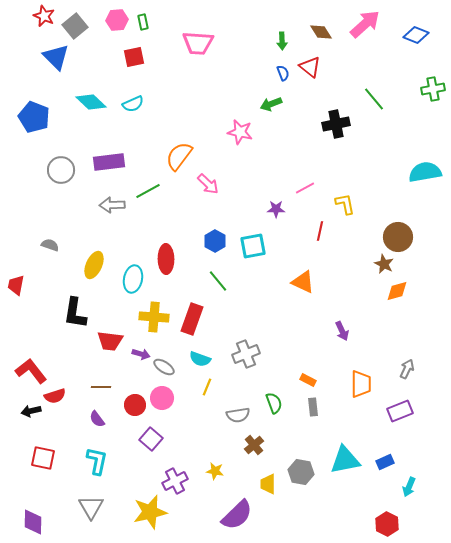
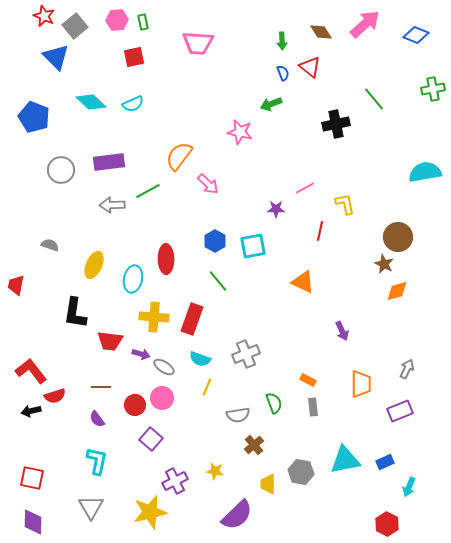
red square at (43, 458): moved 11 px left, 20 px down
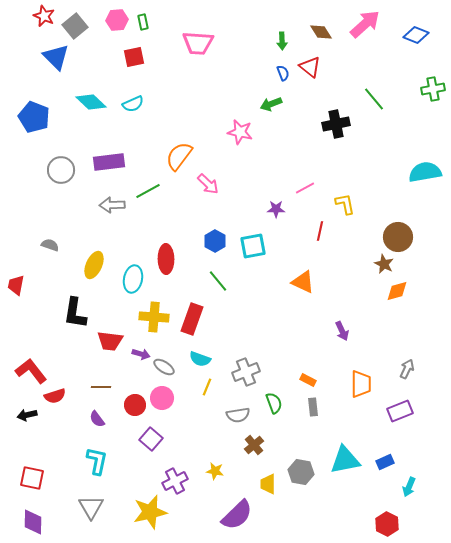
gray cross at (246, 354): moved 18 px down
black arrow at (31, 411): moved 4 px left, 4 px down
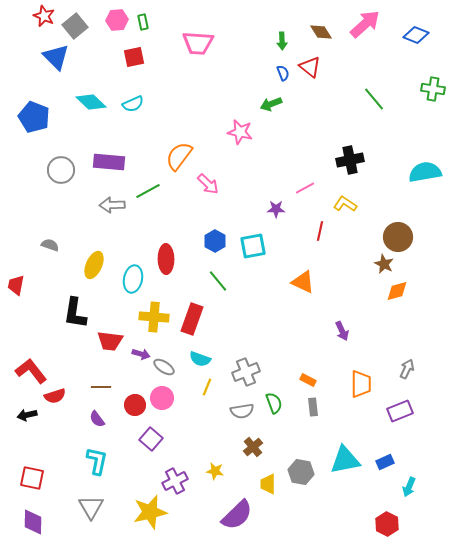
green cross at (433, 89): rotated 20 degrees clockwise
black cross at (336, 124): moved 14 px right, 36 px down
purple rectangle at (109, 162): rotated 12 degrees clockwise
yellow L-shape at (345, 204): rotated 45 degrees counterclockwise
gray semicircle at (238, 415): moved 4 px right, 4 px up
brown cross at (254, 445): moved 1 px left, 2 px down
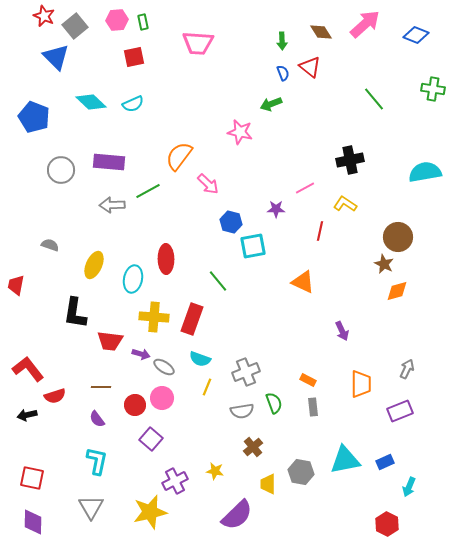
blue hexagon at (215, 241): moved 16 px right, 19 px up; rotated 15 degrees counterclockwise
red L-shape at (31, 371): moved 3 px left, 2 px up
